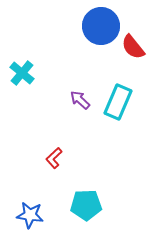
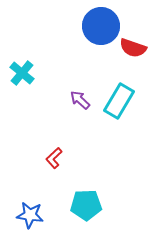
red semicircle: moved 1 px down; rotated 32 degrees counterclockwise
cyan rectangle: moved 1 px right, 1 px up; rotated 8 degrees clockwise
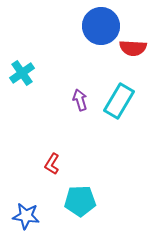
red semicircle: rotated 16 degrees counterclockwise
cyan cross: rotated 15 degrees clockwise
purple arrow: rotated 30 degrees clockwise
red L-shape: moved 2 px left, 6 px down; rotated 15 degrees counterclockwise
cyan pentagon: moved 6 px left, 4 px up
blue star: moved 4 px left, 1 px down
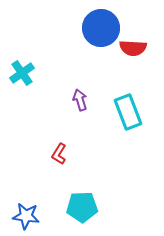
blue circle: moved 2 px down
cyan rectangle: moved 9 px right, 11 px down; rotated 52 degrees counterclockwise
red L-shape: moved 7 px right, 10 px up
cyan pentagon: moved 2 px right, 6 px down
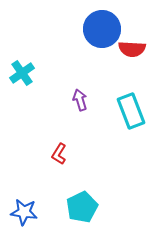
blue circle: moved 1 px right, 1 px down
red semicircle: moved 1 px left, 1 px down
cyan rectangle: moved 3 px right, 1 px up
cyan pentagon: rotated 24 degrees counterclockwise
blue star: moved 2 px left, 4 px up
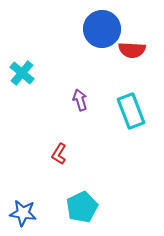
red semicircle: moved 1 px down
cyan cross: rotated 15 degrees counterclockwise
blue star: moved 1 px left, 1 px down
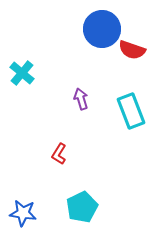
red semicircle: rotated 16 degrees clockwise
purple arrow: moved 1 px right, 1 px up
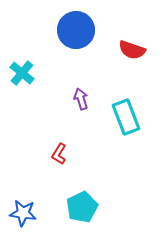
blue circle: moved 26 px left, 1 px down
cyan rectangle: moved 5 px left, 6 px down
